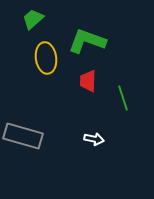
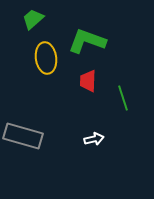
white arrow: rotated 24 degrees counterclockwise
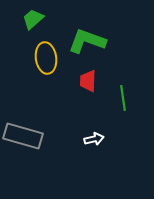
green line: rotated 10 degrees clockwise
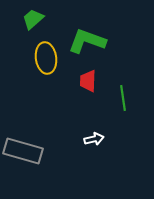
gray rectangle: moved 15 px down
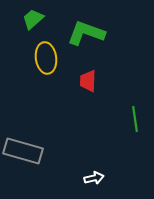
green L-shape: moved 1 px left, 8 px up
green line: moved 12 px right, 21 px down
white arrow: moved 39 px down
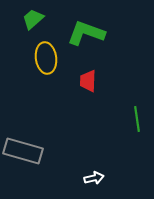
green line: moved 2 px right
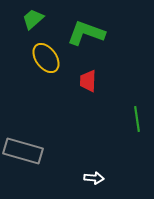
yellow ellipse: rotated 28 degrees counterclockwise
white arrow: rotated 18 degrees clockwise
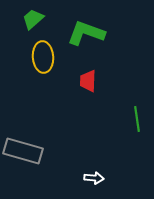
yellow ellipse: moved 3 px left, 1 px up; rotated 32 degrees clockwise
